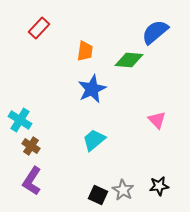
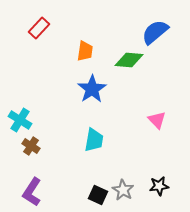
blue star: rotated 8 degrees counterclockwise
cyan trapezoid: rotated 140 degrees clockwise
purple L-shape: moved 11 px down
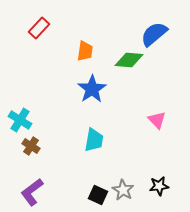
blue semicircle: moved 1 px left, 2 px down
purple L-shape: rotated 20 degrees clockwise
